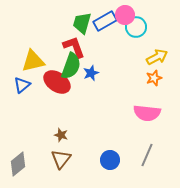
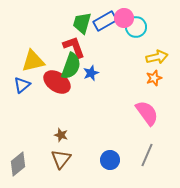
pink circle: moved 1 px left, 3 px down
yellow arrow: rotated 15 degrees clockwise
pink semicircle: rotated 132 degrees counterclockwise
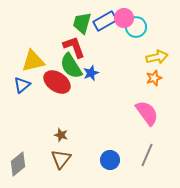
green semicircle: rotated 128 degrees clockwise
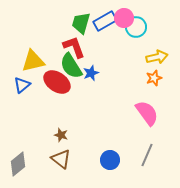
green trapezoid: moved 1 px left
brown triangle: rotated 30 degrees counterclockwise
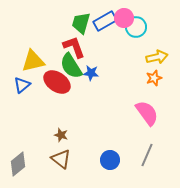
blue star: rotated 28 degrees clockwise
